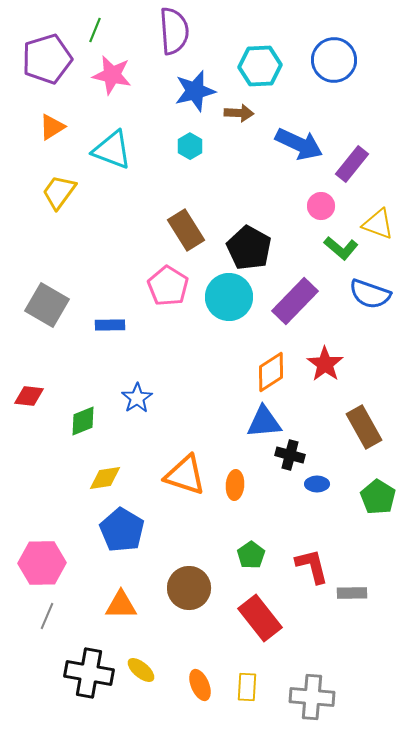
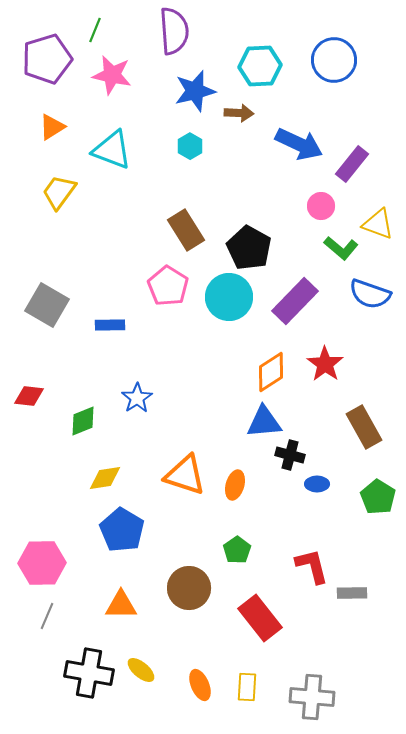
orange ellipse at (235, 485): rotated 12 degrees clockwise
green pentagon at (251, 555): moved 14 px left, 5 px up
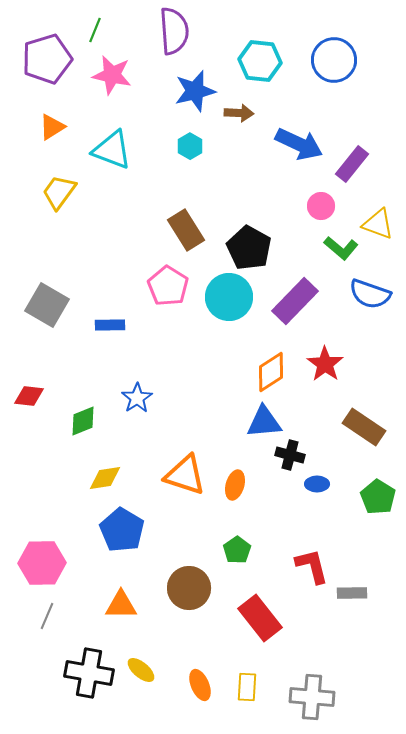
cyan hexagon at (260, 66): moved 5 px up; rotated 9 degrees clockwise
brown rectangle at (364, 427): rotated 27 degrees counterclockwise
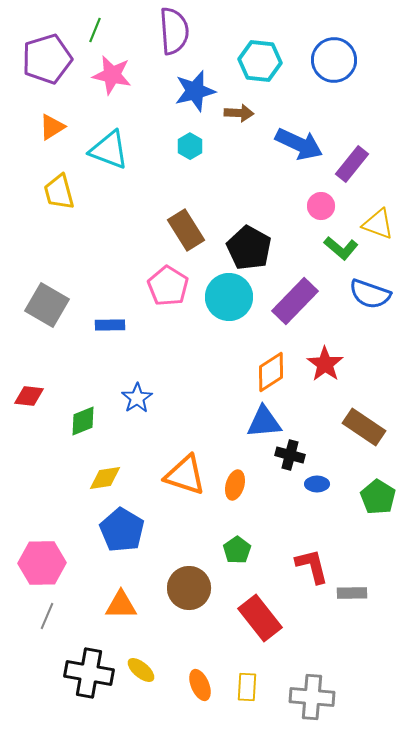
cyan triangle at (112, 150): moved 3 px left
yellow trapezoid at (59, 192): rotated 51 degrees counterclockwise
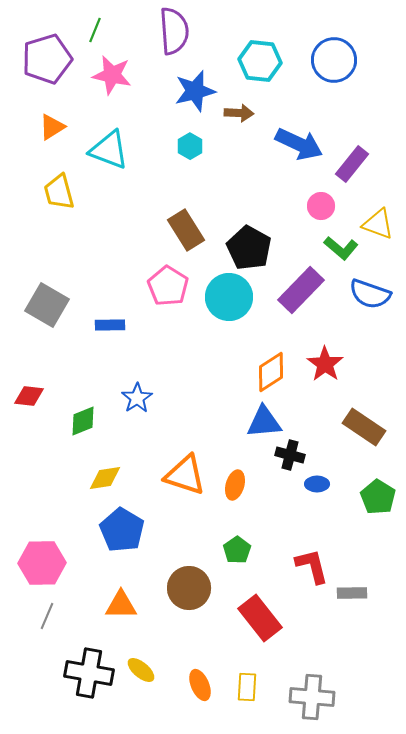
purple rectangle at (295, 301): moved 6 px right, 11 px up
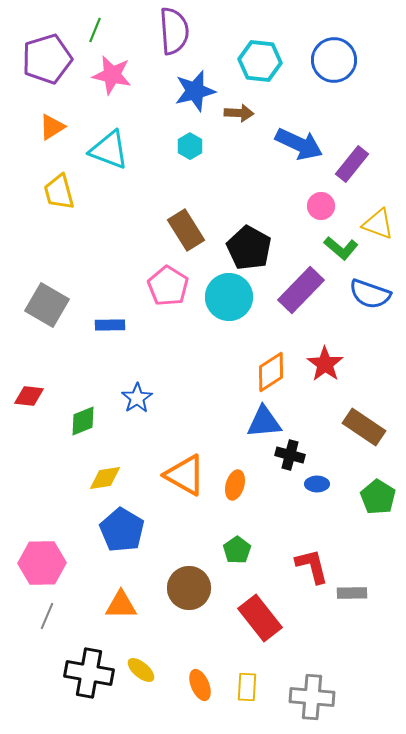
orange triangle at (185, 475): rotated 12 degrees clockwise
